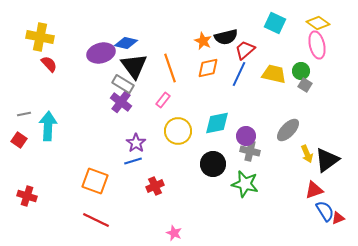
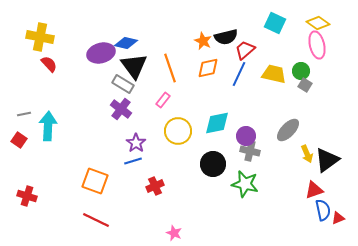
purple cross at (121, 102): moved 7 px down
blue semicircle at (325, 211): moved 2 px left, 1 px up; rotated 20 degrees clockwise
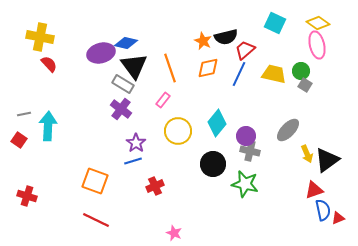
cyan diamond at (217, 123): rotated 40 degrees counterclockwise
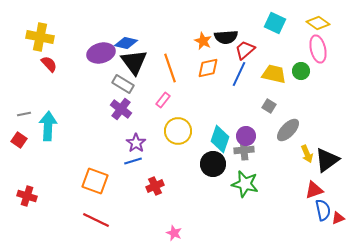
black semicircle at (226, 37): rotated 10 degrees clockwise
pink ellipse at (317, 45): moved 1 px right, 4 px down
black triangle at (134, 66): moved 4 px up
gray square at (305, 85): moved 36 px left, 21 px down
cyan diamond at (217, 123): moved 3 px right, 16 px down; rotated 20 degrees counterclockwise
gray cross at (250, 151): moved 6 px left, 1 px up; rotated 18 degrees counterclockwise
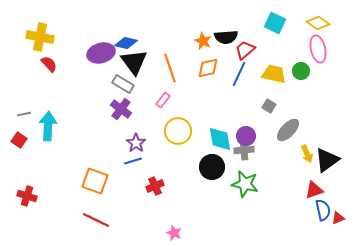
cyan diamond at (220, 139): rotated 28 degrees counterclockwise
black circle at (213, 164): moved 1 px left, 3 px down
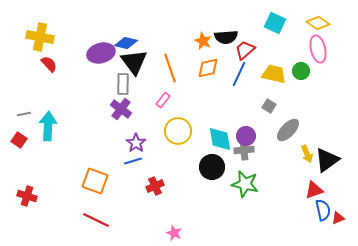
gray rectangle at (123, 84): rotated 60 degrees clockwise
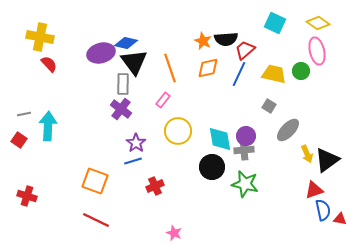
black semicircle at (226, 37): moved 2 px down
pink ellipse at (318, 49): moved 1 px left, 2 px down
red triangle at (338, 218): moved 2 px right, 1 px down; rotated 32 degrees clockwise
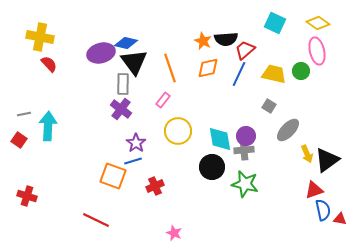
orange square at (95, 181): moved 18 px right, 5 px up
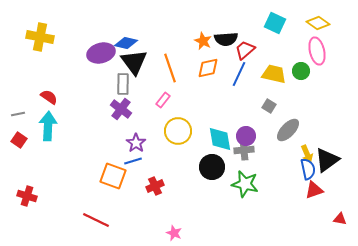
red semicircle at (49, 64): moved 33 px down; rotated 12 degrees counterclockwise
gray line at (24, 114): moved 6 px left
blue semicircle at (323, 210): moved 15 px left, 41 px up
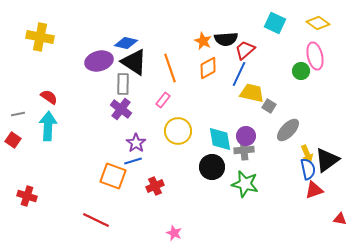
pink ellipse at (317, 51): moved 2 px left, 5 px down
purple ellipse at (101, 53): moved 2 px left, 8 px down
black triangle at (134, 62): rotated 20 degrees counterclockwise
orange diamond at (208, 68): rotated 15 degrees counterclockwise
yellow trapezoid at (274, 74): moved 22 px left, 19 px down
red square at (19, 140): moved 6 px left
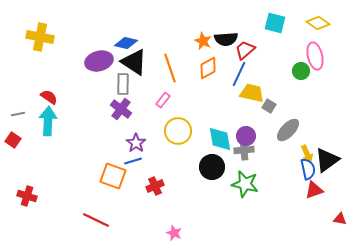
cyan square at (275, 23): rotated 10 degrees counterclockwise
cyan arrow at (48, 126): moved 5 px up
